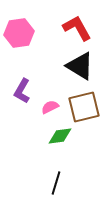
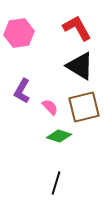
pink semicircle: rotated 72 degrees clockwise
green diamond: moved 1 px left; rotated 25 degrees clockwise
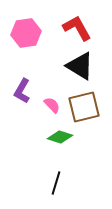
pink hexagon: moved 7 px right
pink semicircle: moved 2 px right, 2 px up
green diamond: moved 1 px right, 1 px down
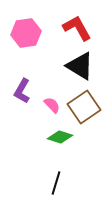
brown square: rotated 20 degrees counterclockwise
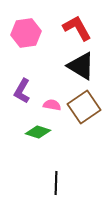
black triangle: moved 1 px right
pink semicircle: rotated 36 degrees counterclockwise
green diamond: moved 22 px left, 5 px up
black line: rotated 15 degrees counterclockwise
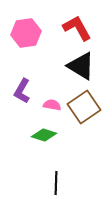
green diamond: moved 6 px right, 3 px down
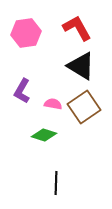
pink semicircle: moved 1 px right, 1 px up
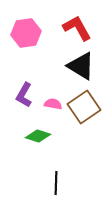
purple L-shape: moved 2 px right, 4 px down
green diamond: moved 6 px left, 1 px down
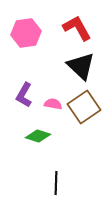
black triangle: rotated 12 degrees clockwise
